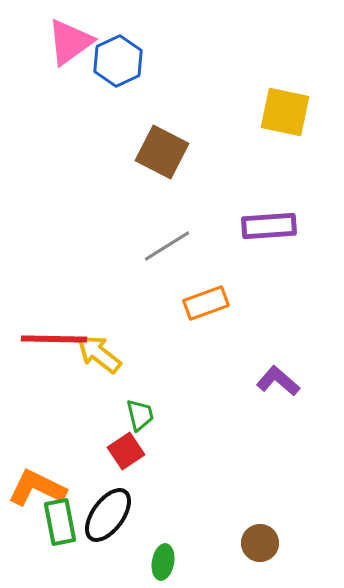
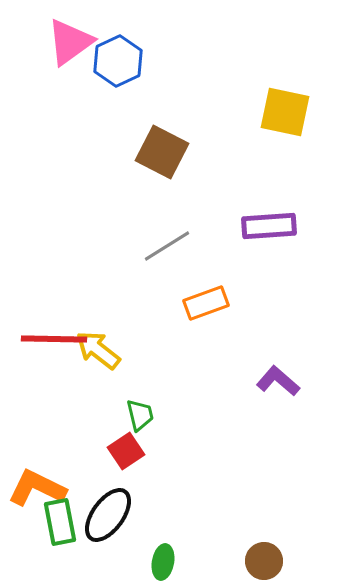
yellow arrow: moved 1 px left, 4 px up
brown circle: moved 4 px right, 18 px down
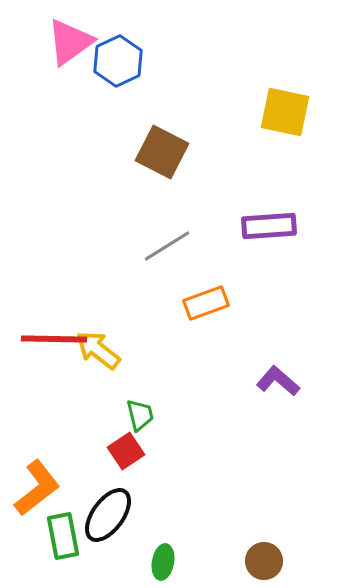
orange L-shape: rotated 116 degrees clockwise
green rectangle: moved 3 px right, 14 px down
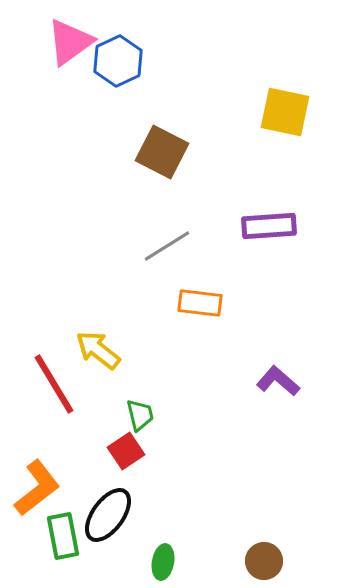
orange rectangle: moved 6 px left; rotated 27 degrees clockwise
red line: moved 45 px down; rotated 58 degrees clockwise
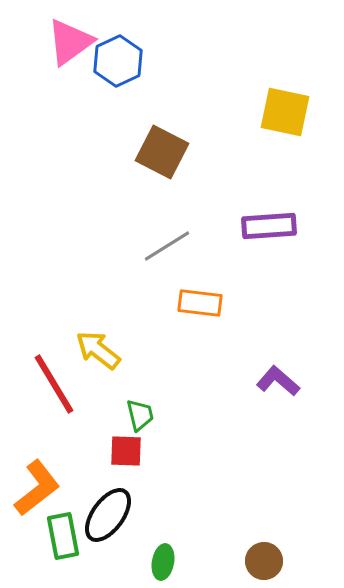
red square: rotated 36 degrees clockwise
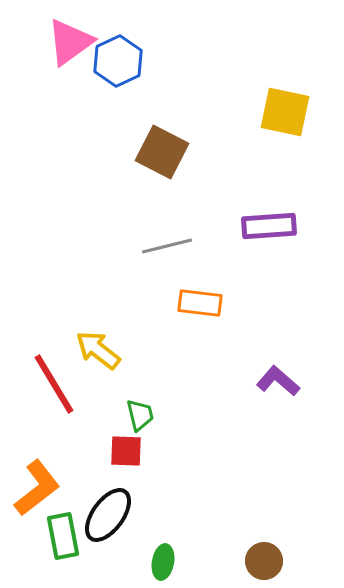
gray line: rotated 18 degrees clockwise
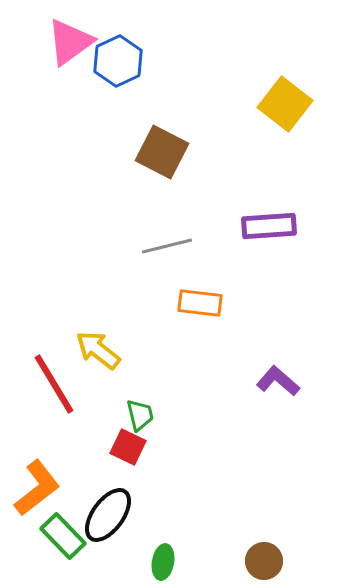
yellow square: moved 8 px up; rotated 26 degrees clockwise
red square: moved 2 px right, 4 px up; rotated 24 degrees clockwise
green rectangle: rotated 33 degrees counterclockwise
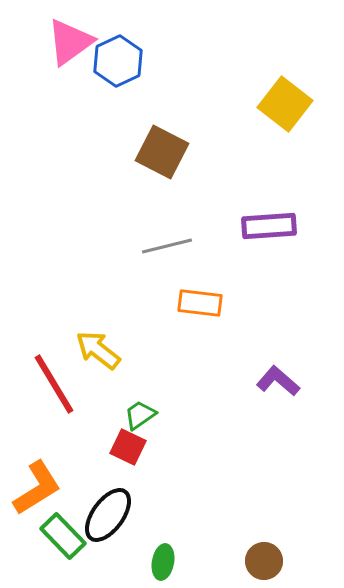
green trapezoid: rotated 112 degrees counterclockwise
orange L-shape: rotated 6 degrees clockwise
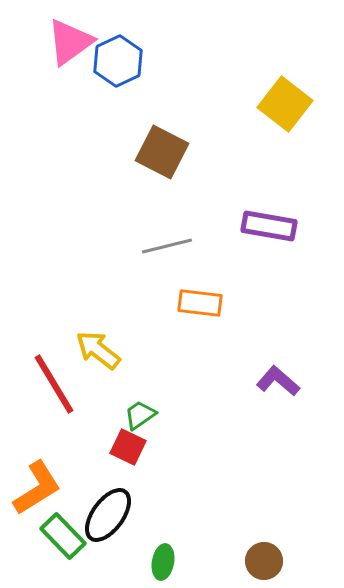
purple rectangle: rotated 14 degrees clockwise
